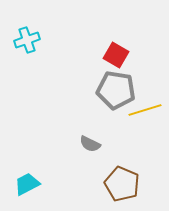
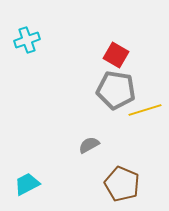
gray semicircle: moved 1 px left, 1 px down; rotated 125 degrees clockwise
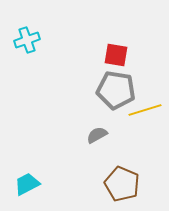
red square: rotated 20 degrees counterclockwise
gray semicircle: moved 8 px right, 10 px up
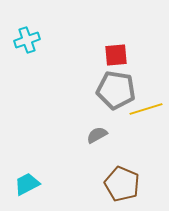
red square: rotated 15 degrees counterclockwise
yellow line: moved 1 px right, 1 px up
